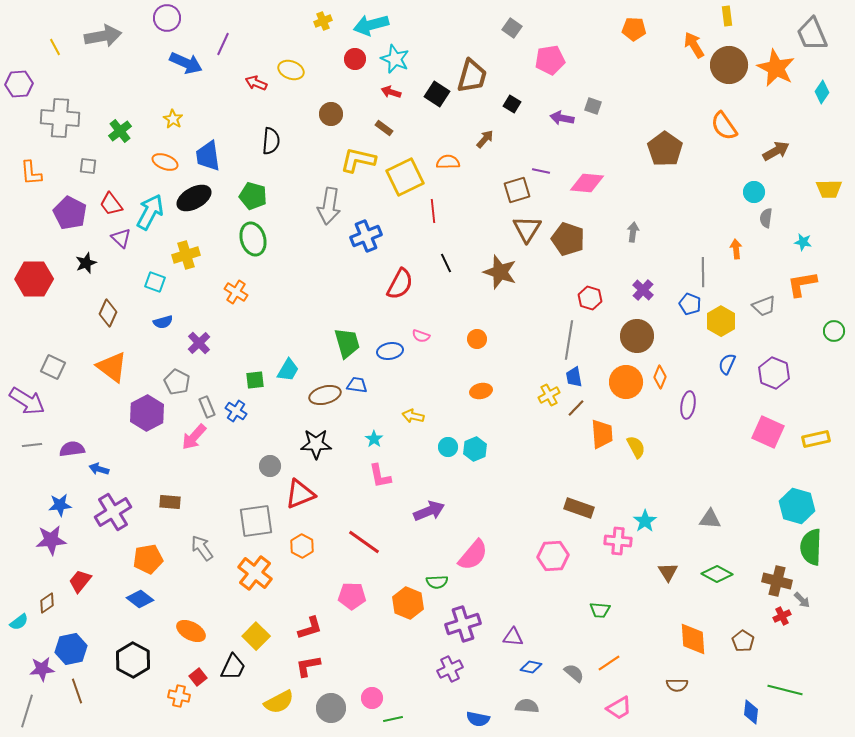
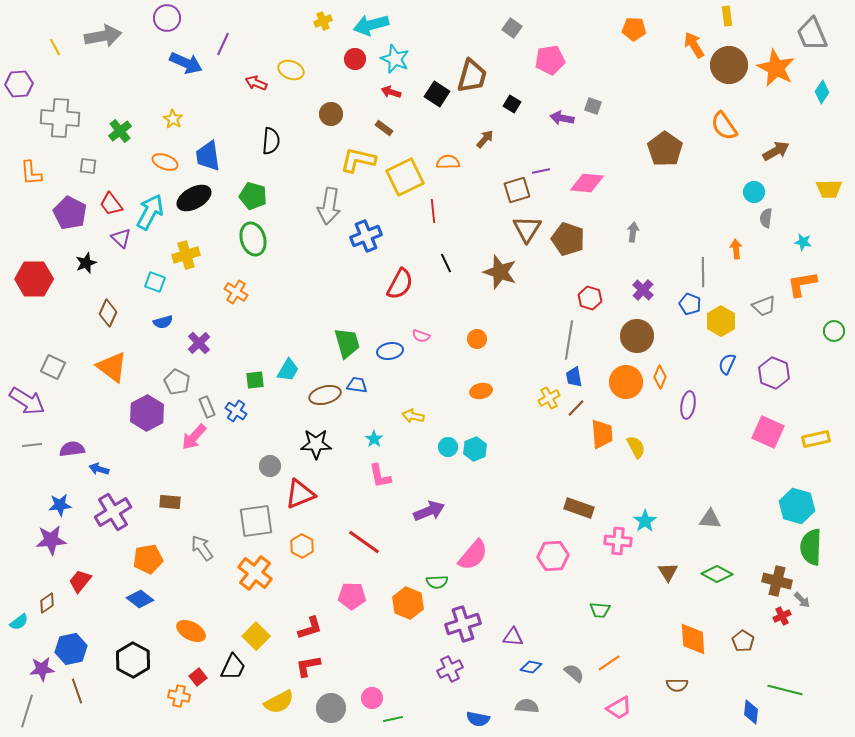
purple line at (541, 171): rotated 24 degrees counterclockwise
yellow cross at (549, 395): moved 3 px down
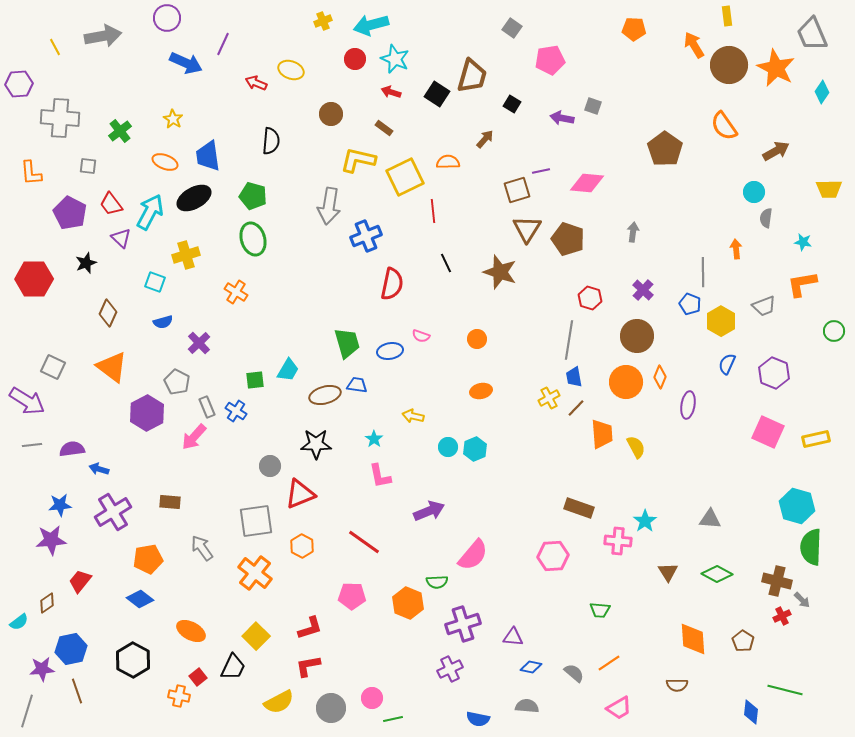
red semicircle at (400, 284): moved 8 px left; rotated 16 degrees counterclockwise
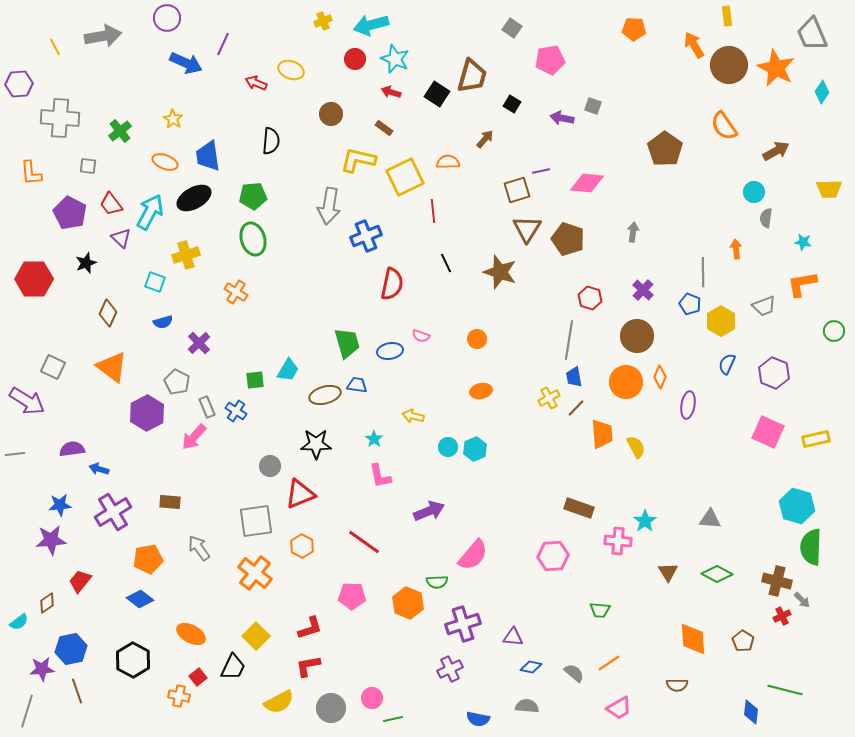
green pentagon at (253, 196): rotated 20 degrees counterclockwise
gray line at (32, 445): moved 17 px left, 9 px down
gray arrow at (202, 548): moved 3 px left
orange ellipse at (191, 631): moved 3 px down
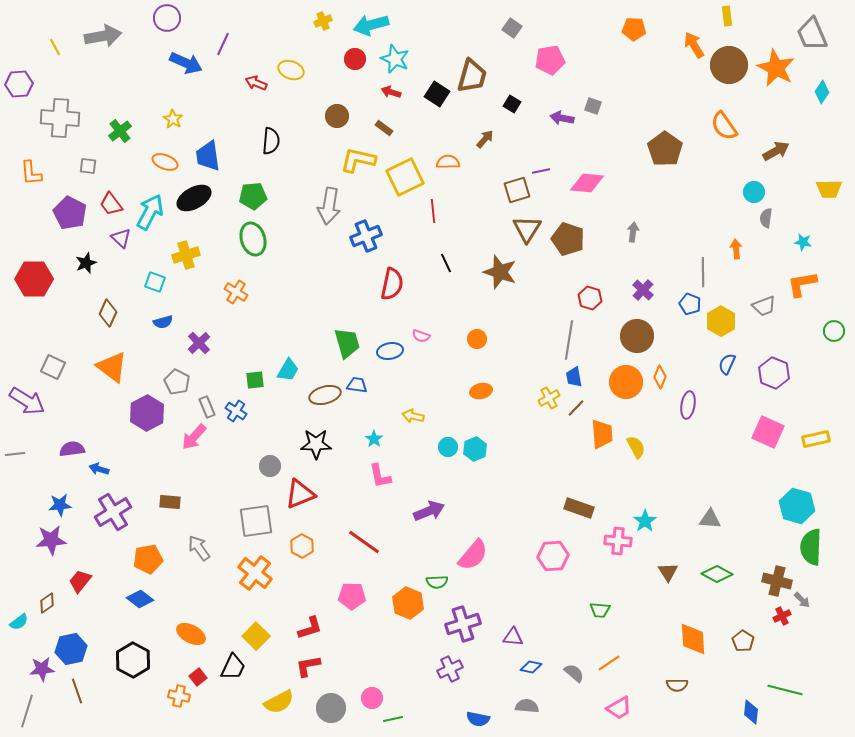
brown circle at (331, 114): moved 6 px right, 2 px down
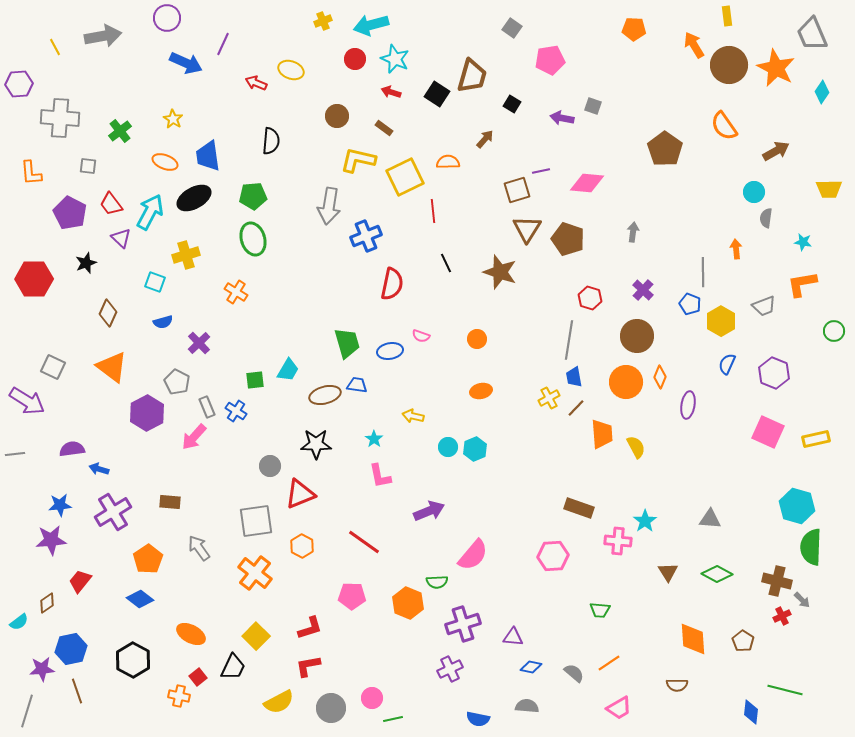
orange pentagon at (148, 559): rotated 24 degrees counterclockwise
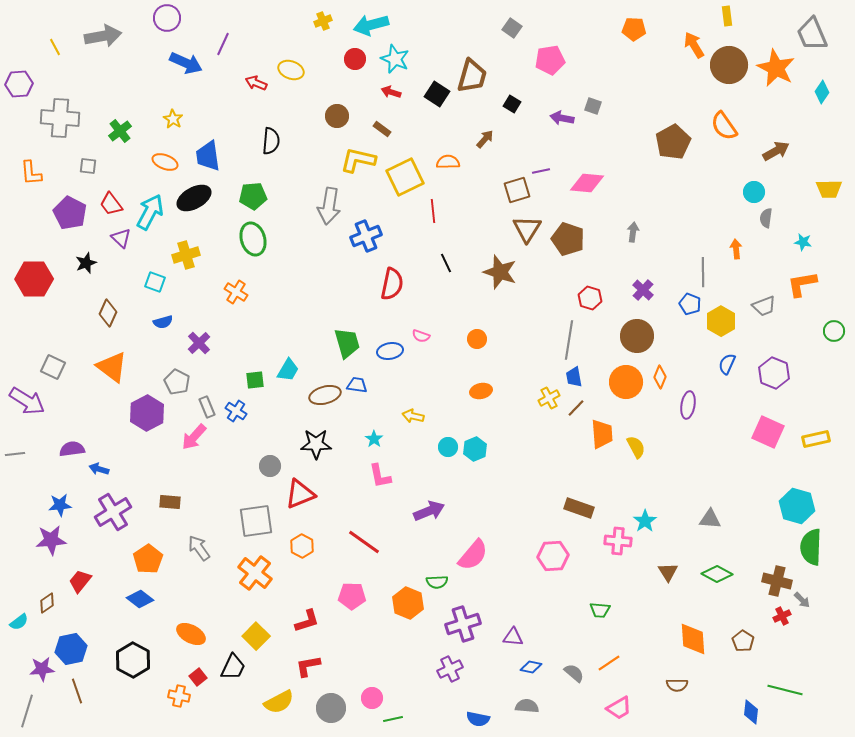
brown rectangle at (384, 128): moved 2 px left, 1 px down
brown pentagon at (665, 149): moved 8 px right, 7 px up; rotated 8 degrees clockwise
red L-shape at (310, 628): moved 3 px left, 7 px up
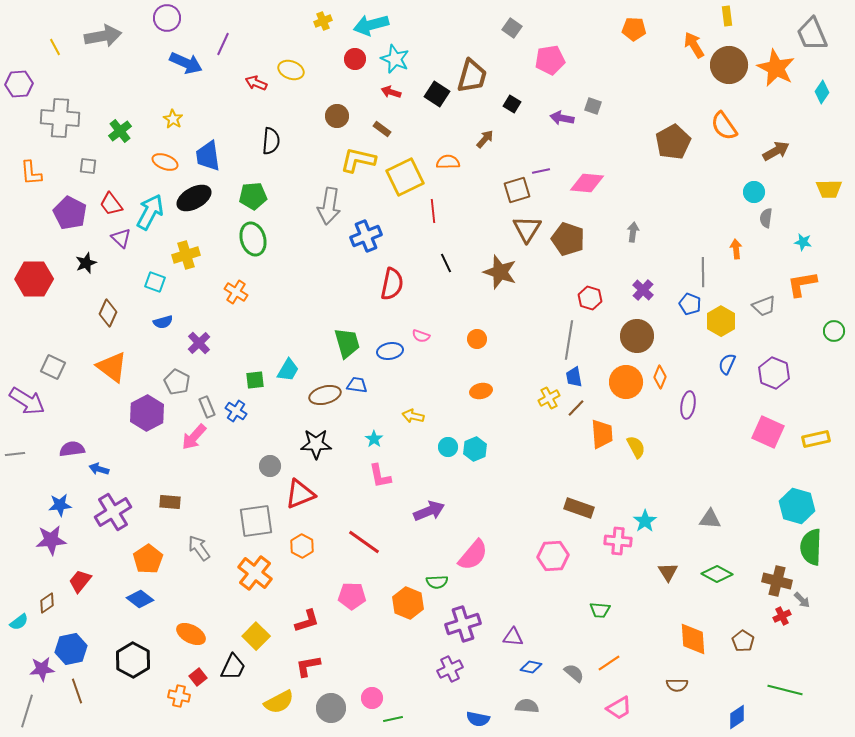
blue diamond at (751, 712): moved 14 px left, 5 px down; rotated 50 degrees clockwise
